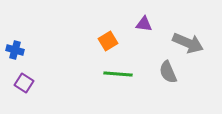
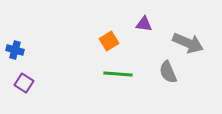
orange square: moved 1 px right
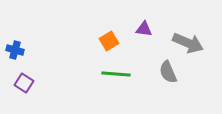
purple triangle: moved 5 px down
green line: moved 2 px left
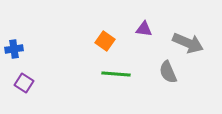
orange square: moved 4 px left; rotated 24 degrees counterclockwise
blue cross: moved 1 px left, 1 px up; rotated 24 degrees counterclockwise
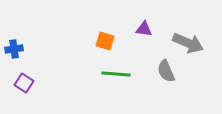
orange square: rotated 18 degrees counterclockwise
gray semicircle: moved 2 px left, 1 px up
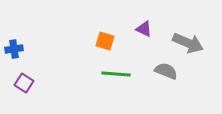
purple triangle: rotated 18 degrees clockwise
gray semicircle: rotated 135 degrees clockwise
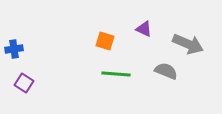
gray arrow: moved 1 px down
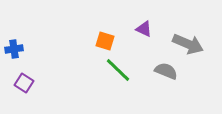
green line: moved 2 px right, 4 px up; rotated 40 degrees clockwise
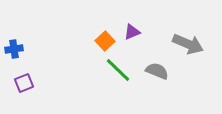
purple triangle: moved 12 px left, 3 px down; rotated 48 degrees counterclockwise
orange square: rotated 30 degrees clockwise
gray semicircle: moved 9 px left
purple square: rotated 36 degrees clockwise
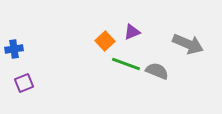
green line: moved 8 px right, 6 px up; rotated 24 degrees counterclockwise
